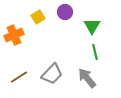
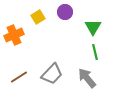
green triangle: moved 1 px right, 1 px down
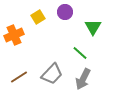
green line: moved 15 px left, 1 px down; rotated 35 degrees counterclockwise
gray arrow: moved 4 px left, 1 px down; rotated 115 degrees counterclockwise
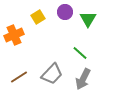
green triangle: moved 5 px left, 8 px up
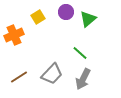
purple circle: moved 1 px right
green triangle: rotated 18 degrees clockwise
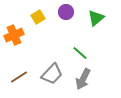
green triangle: moved 8 px right, 1 px up
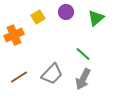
green line: moved 3 px right, 1 px down
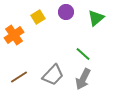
orange cross: rotated 12 degrees counterclockwise
gray trapezoid: moved 1 px right, 1 px down
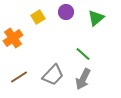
orange cross: moved 1 px left, 3 px down
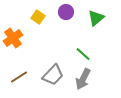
yellow square: rotated 24 degrees counterclockwise
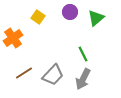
purple circle: moved 4 px right
green line: rotated 21 degrees clockwise
brown line: moved 5 px right, 4 px up
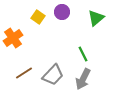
purple circle: moved 8 px left
